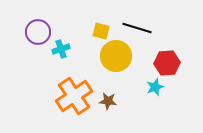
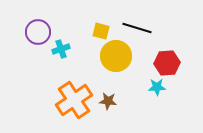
cyan star: moved 2 px right; rotated 18 degrees clockwise
orange cross: moved 4 px down
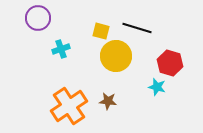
purple circle: moved 14 px up
red hexagon: moved 3 px right; rotated 20 degrees clockwise
cyan star: rotated 18 degrees clockwise
orange cross: moved 5 px left, 6 px down
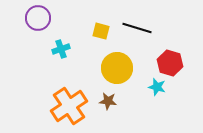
yellow circle: moved 1 px right, 12 px down
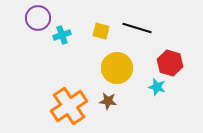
cyan cross: moved 1 px right, 14 px up
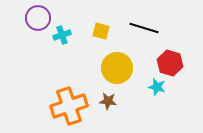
black line: moved 7 px right
orange cross: rotated 15 degrees clockwise
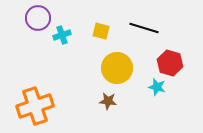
orange cross: moved 34 px left
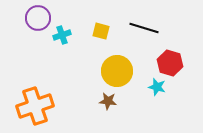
yellow circle: moved 3 px down
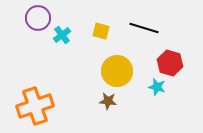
cyan cross: rotated 18 degrees counterclockwise
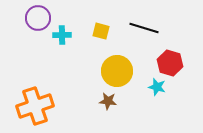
cyan cross: rotated 36 degrees clockwise
